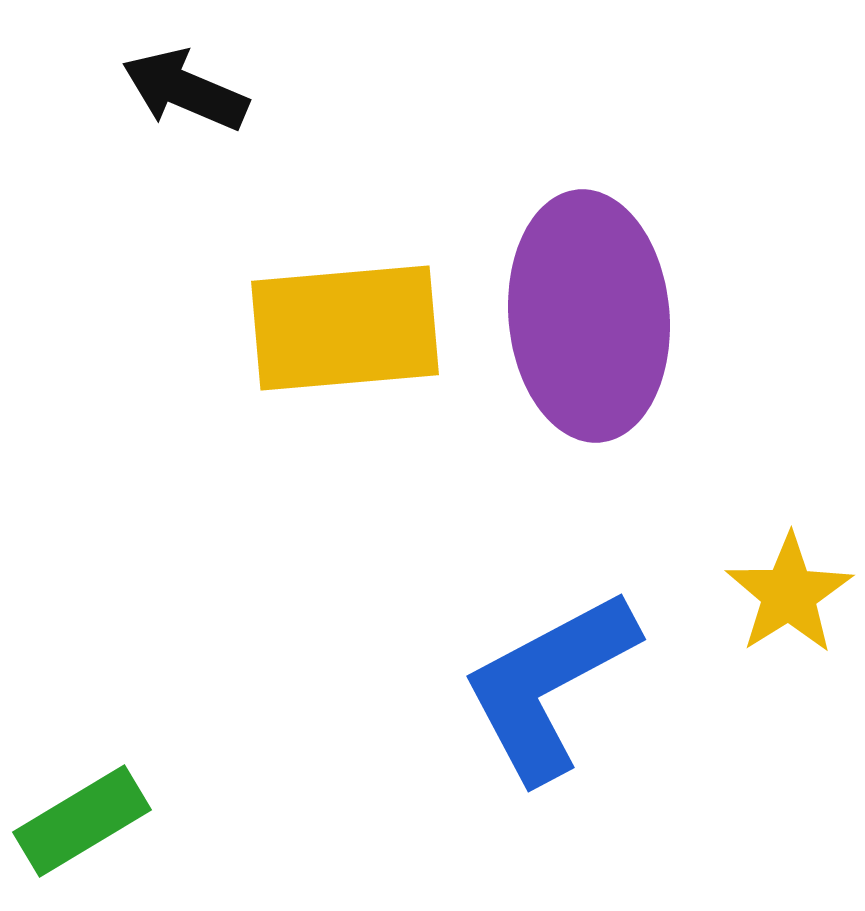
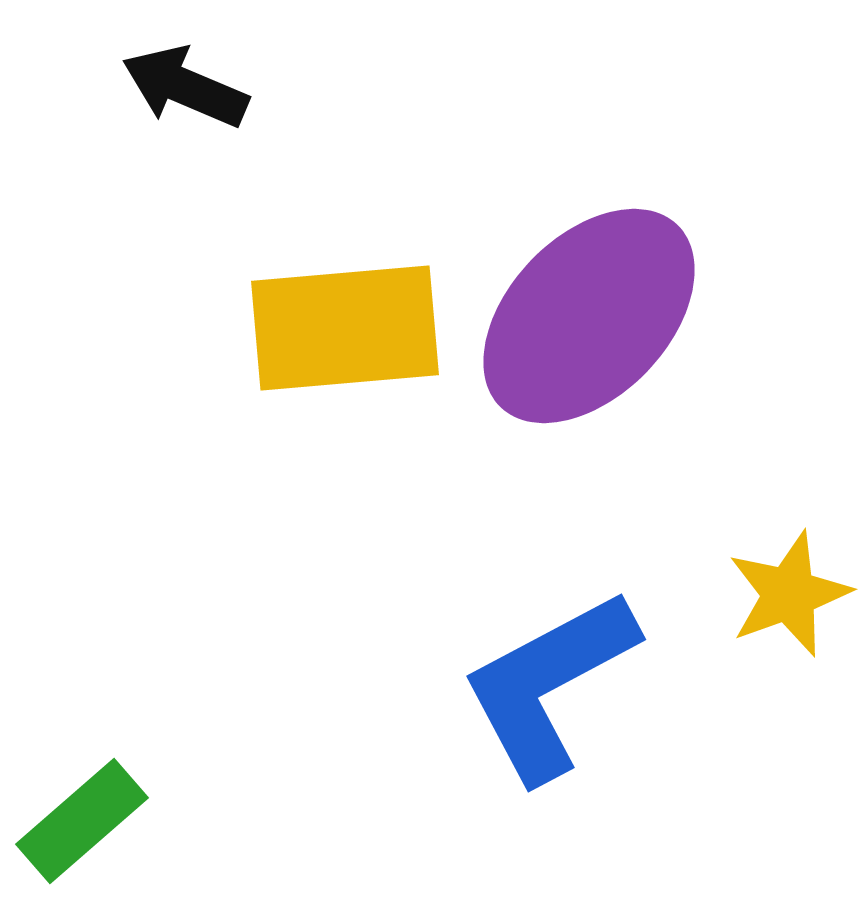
black arrow: moved 3 px up
purple ellipse: rotated 49 degrees clockwise
yellow star: rotated 12 degrees clockwise
green rectangle: rotated 10 degrees counterclockwise
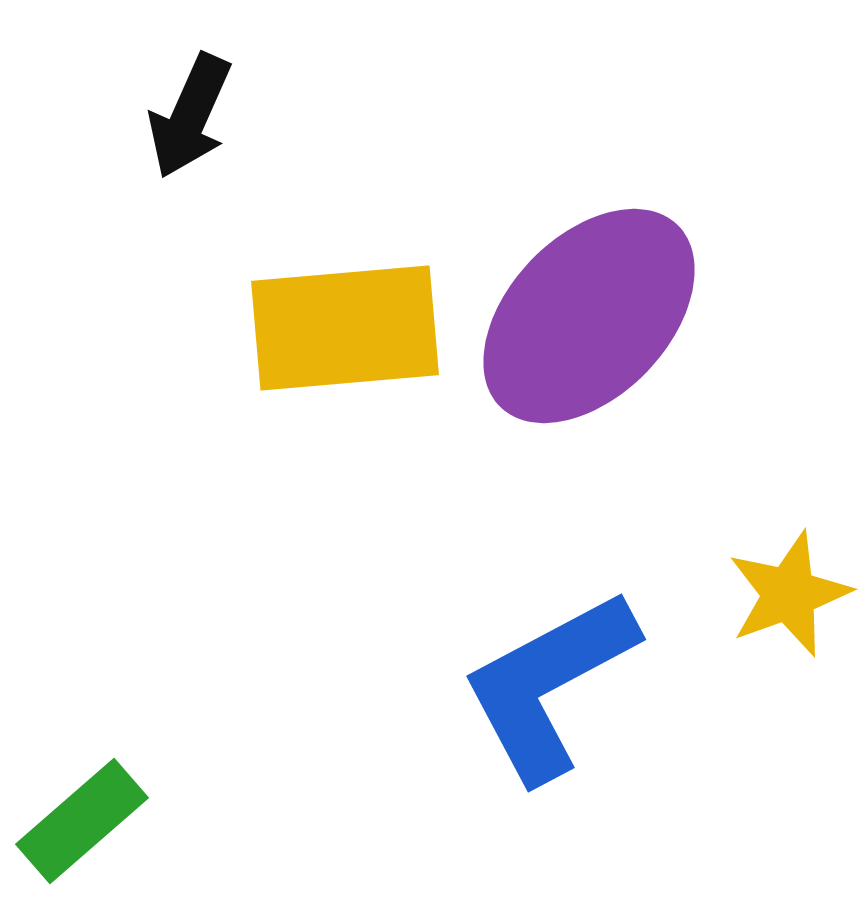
black arrow: moved 5 px right, 29 px down; rotated 89 degrees counterclockwise
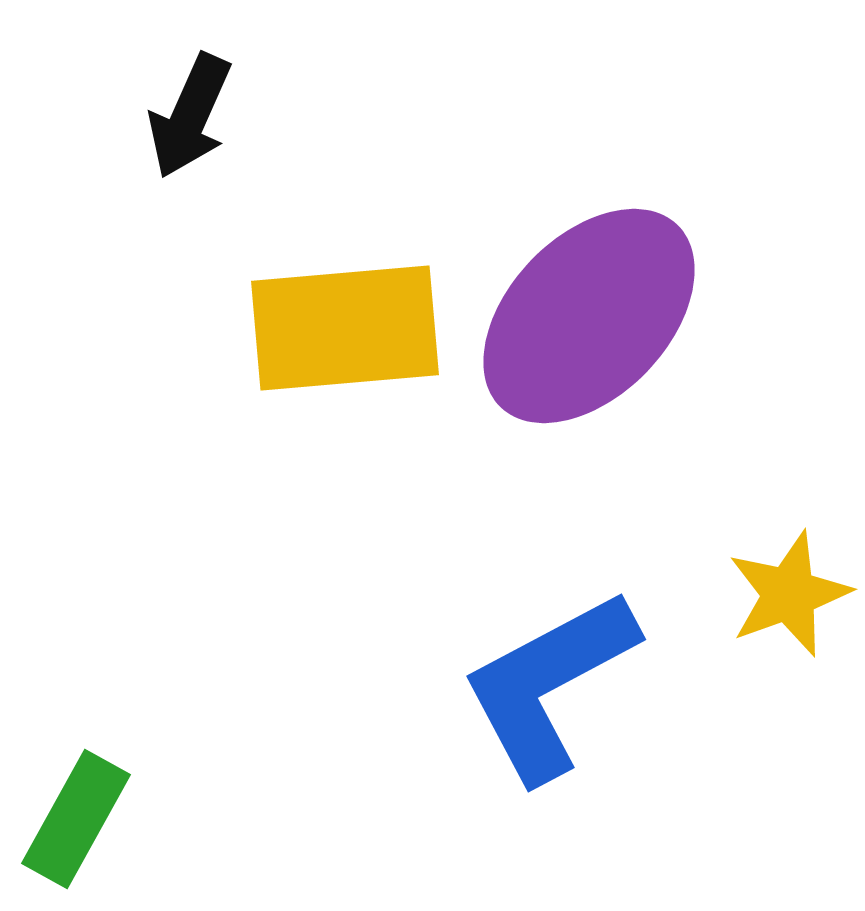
green rectangle: moved 6 px left, 2 px up; rotated 20 degrees counterclockwise
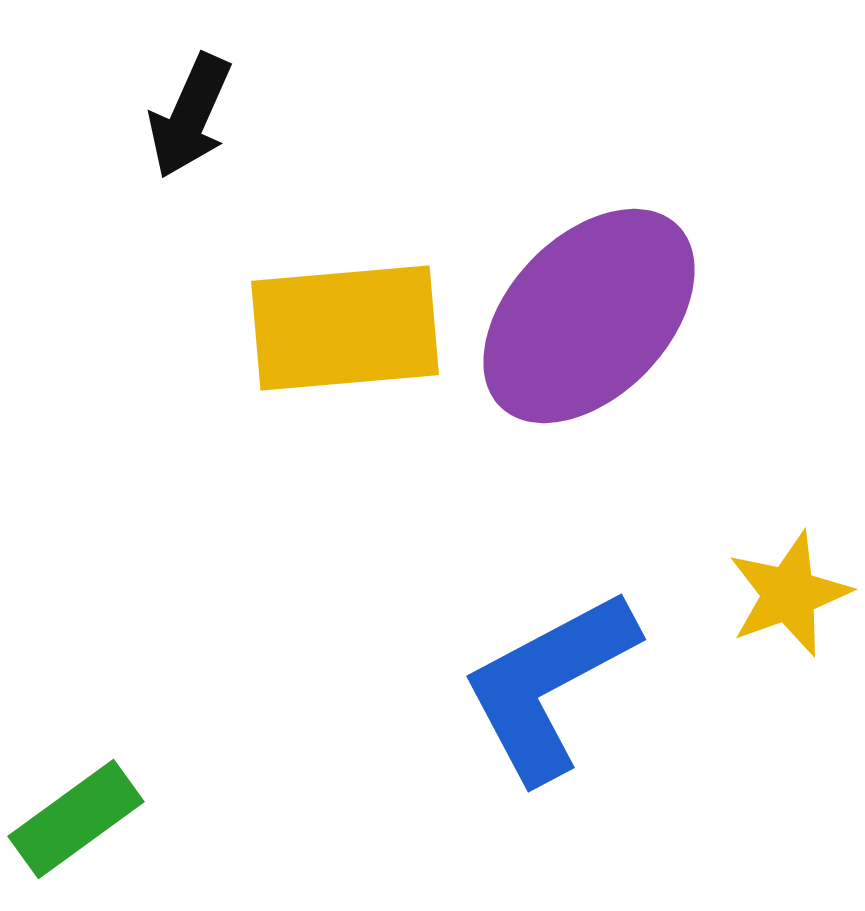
green rectangle: rotated 25 degrees clockwise
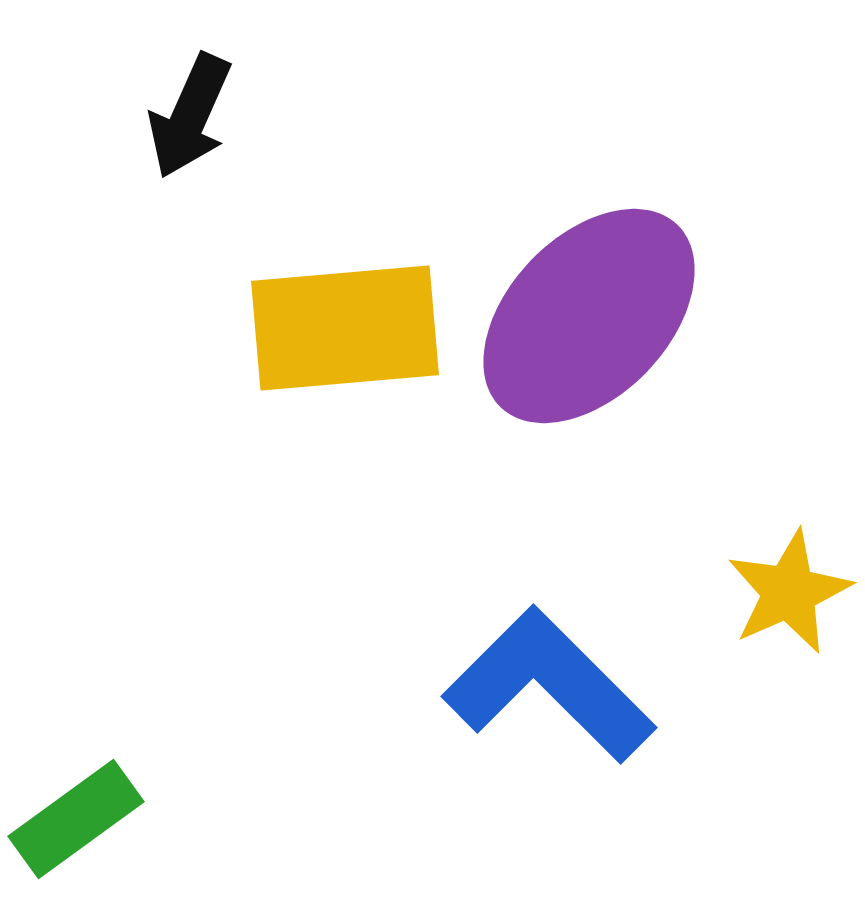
yellow star: moved 2 px up; rotated 4 degrees counterclockwise
blue L-shape: rotated 73 degrees clockwise
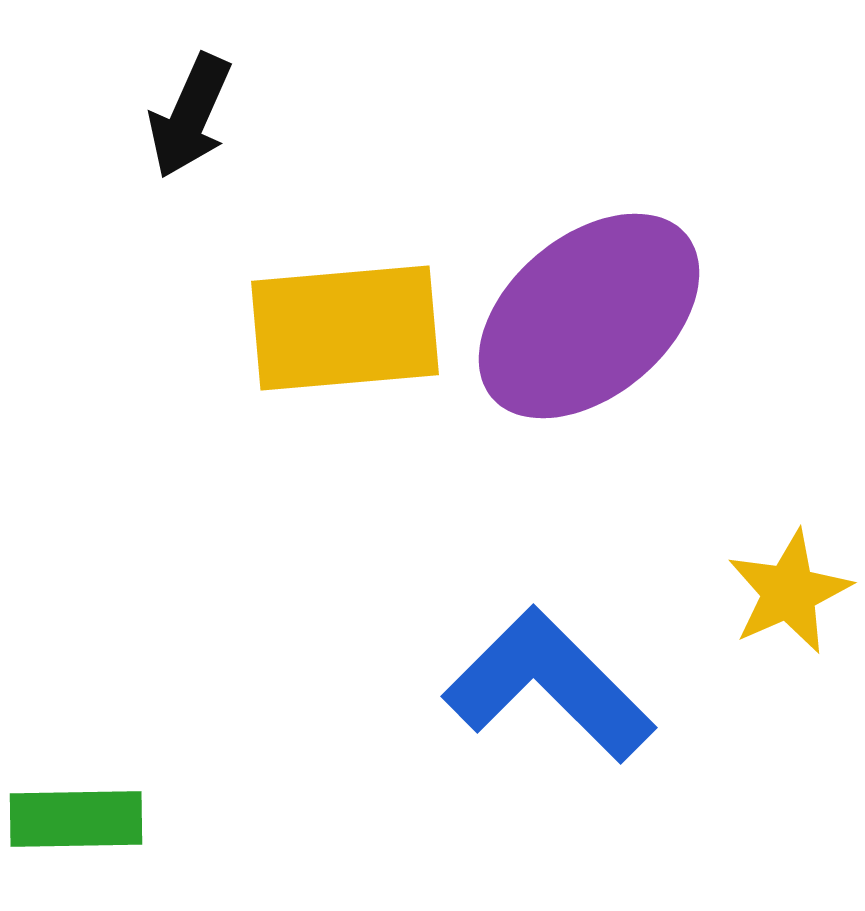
purple ellipse: rotated 6 degrees clockwise
green rectangle: rotated 35 degrees clockwise
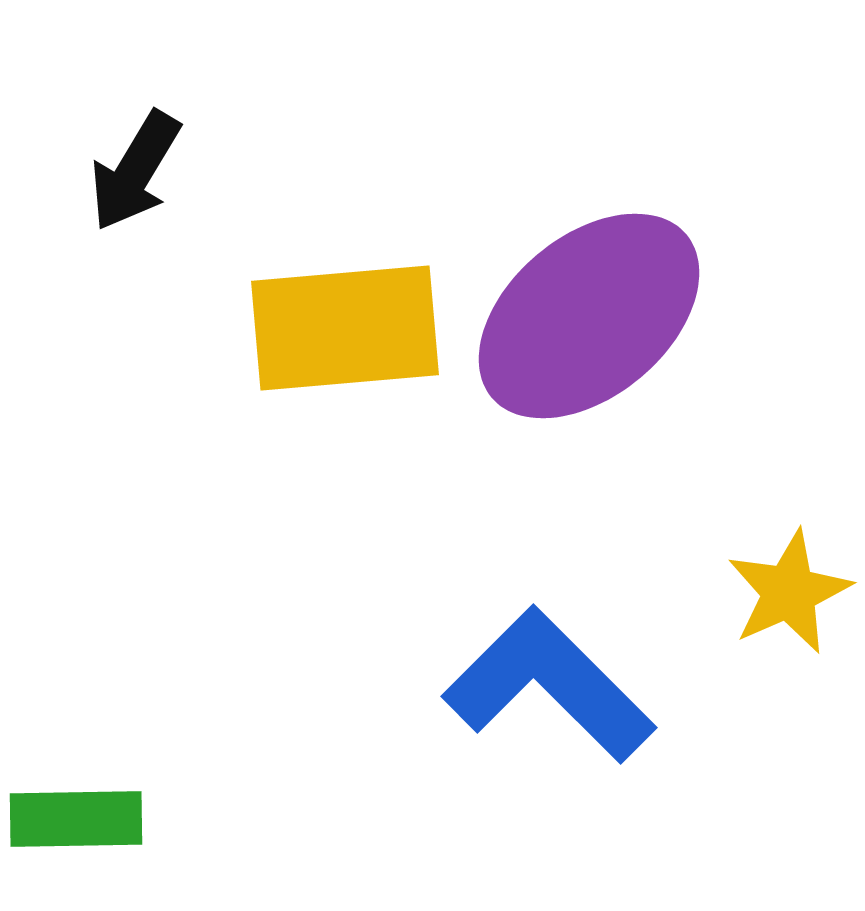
black arrow: moved 55 px left, 55 px down; rotated 7 degrees clockwise
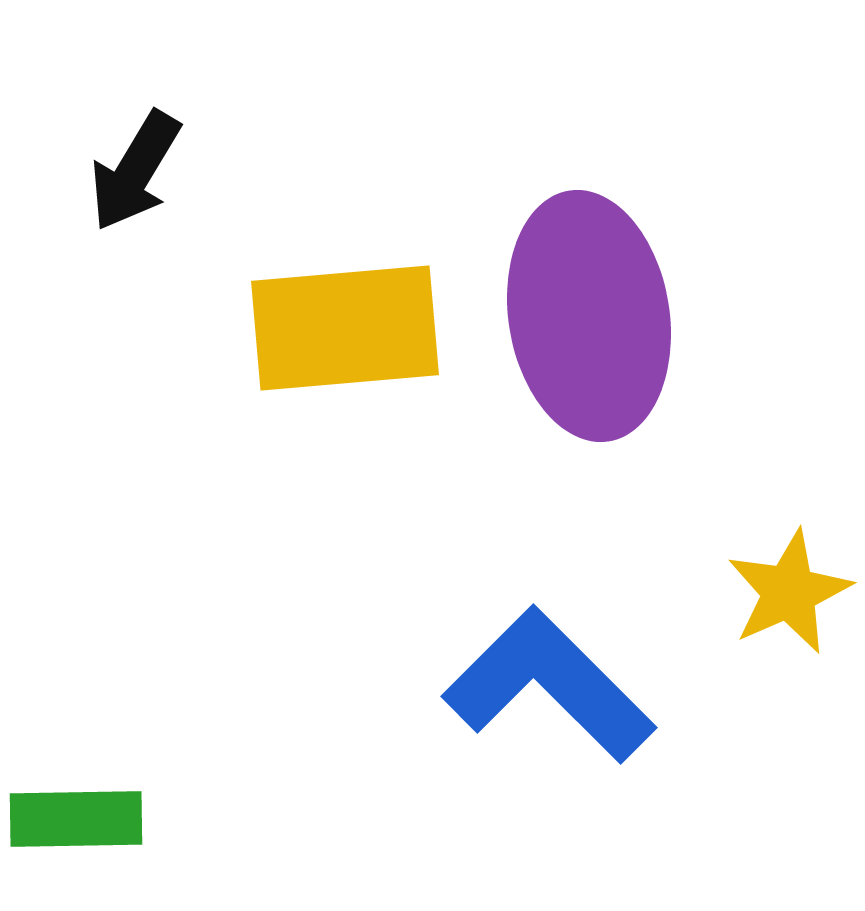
purple ellipse: rotated 59 degrees counterclockwise
